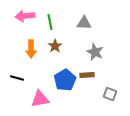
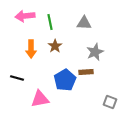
gray star: rotated 24 degrees clockwise
brown rectangle: moved 1 px left, 3 px up
gray square: moved 8 px down
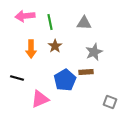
gray star: moved 1 px left
pink triangle: rotated 12 degrees counterclockwise
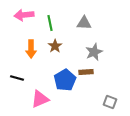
pink arrow: moved 1 px left, 1 px up
green line: moved 1 px down
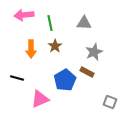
brown rectangle: moved 1 px right; rotated 32 degrees clockwise
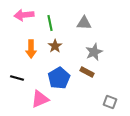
blue pentagon: moved 6 px left, 2 px up
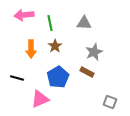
blue pentagon: moved 1 px left, 1 px up
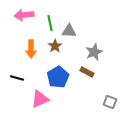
gray triangle: moved 15 px left, 8 px down
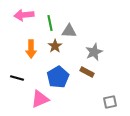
gray square: rotated 32 degrees counterclockwise
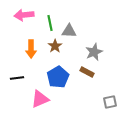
black line: rotated 24 degrees counterclockwise
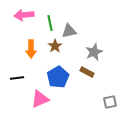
gray triangle: rotated 14 degrees counterclockwise
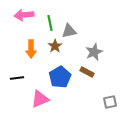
blue pentagon: moved 2 px right
